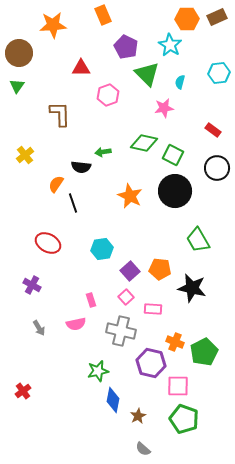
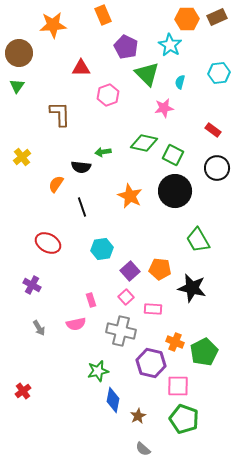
yellow cross at (25, 155): moved 3 px left, 2 px down
black line at (73, 203): moved 9 px right, 4 px down
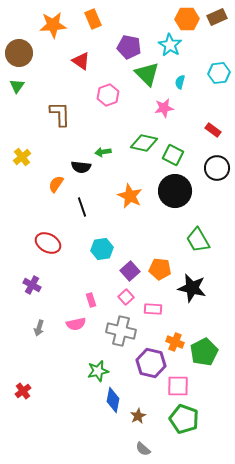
orange rectangle at (103, 15): moved 10 px left, 4 px down
purple pentagon at (126, 47): moved 3 px right; rotated 15 degrees counterclockwise
red triangle at (81, 68): moved 7 px up; rotated 36 degrees clockwise
gray arrow at (39, 328): rotated 49 degrees clockwise
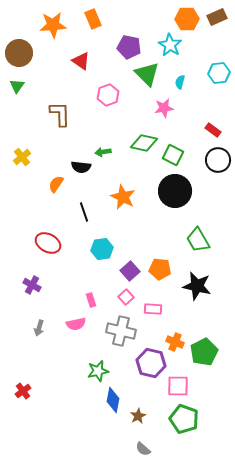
black circle at (217, 168): moved 1 px right, 8 px up
orange star at (130, 196): moved 7 px left, 1 px down
black line at (82, 207): moved 2 px right, 5 px down
black star at (192, 288): moved 5 px right, 2 px up
